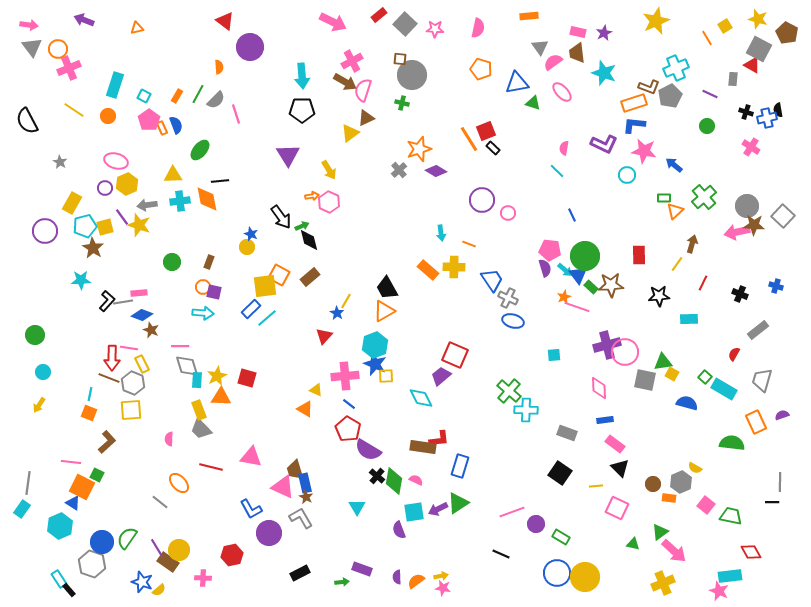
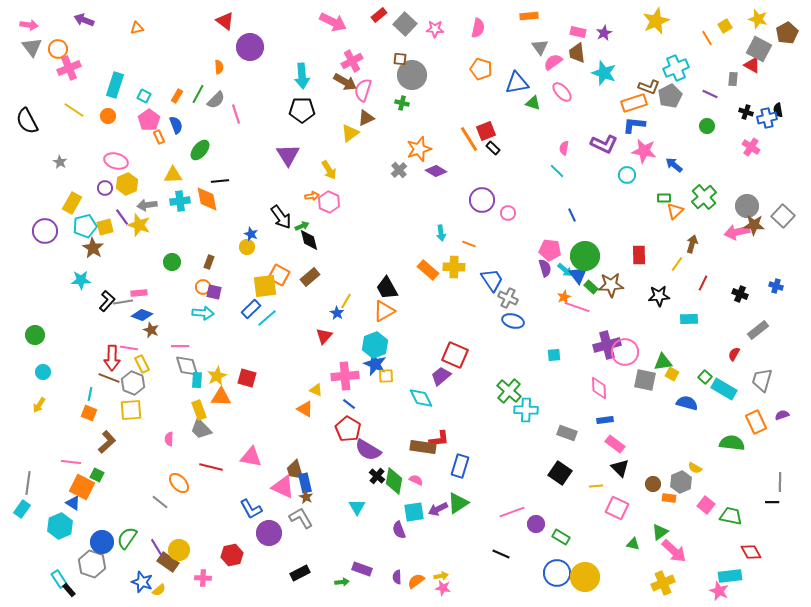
brown pentagon at (787, 33): rotated 15 degrees clockwise
orange rectangle at (162, 128): moved 3 px left, 9 px down
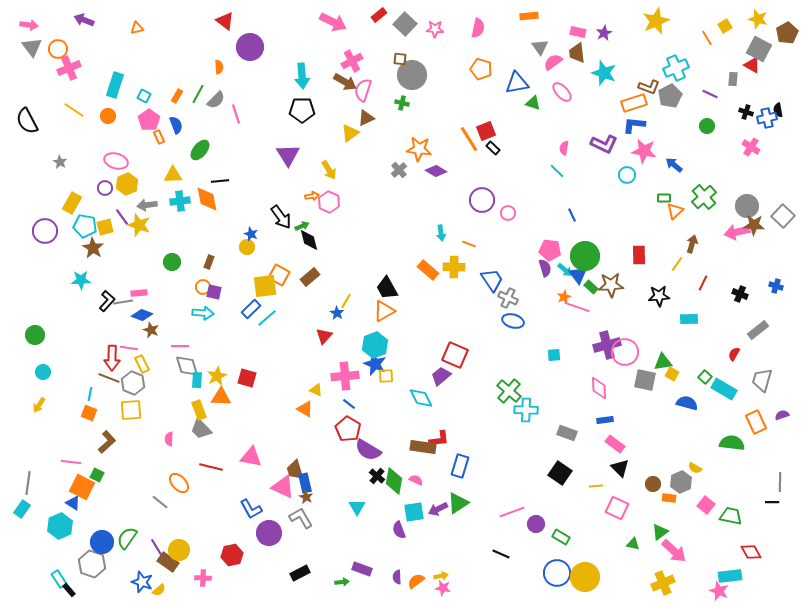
orange star at (419, 149): rotated 25 degrees clockwise
cyan pentagon at (85, 226): rotated 25 degrees clockwise
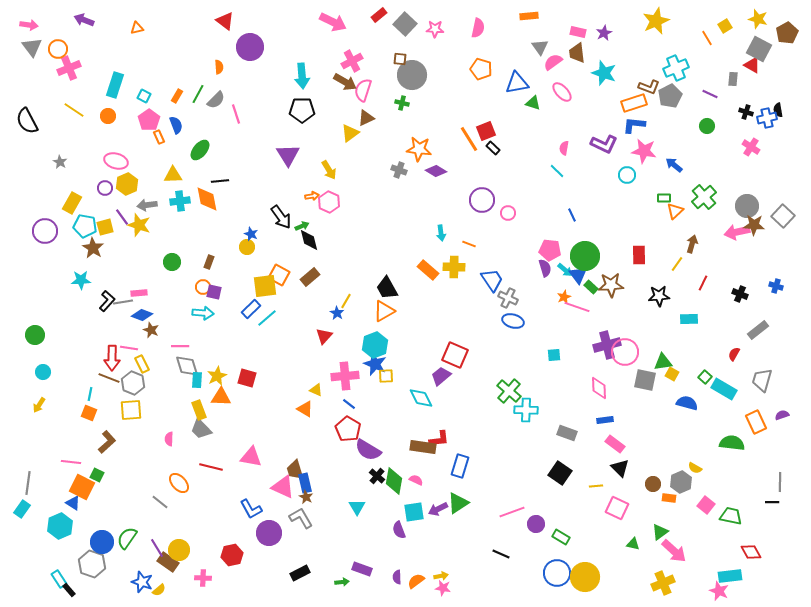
gray cross at (399, 170): rotated 28 degrees counterclockwise
